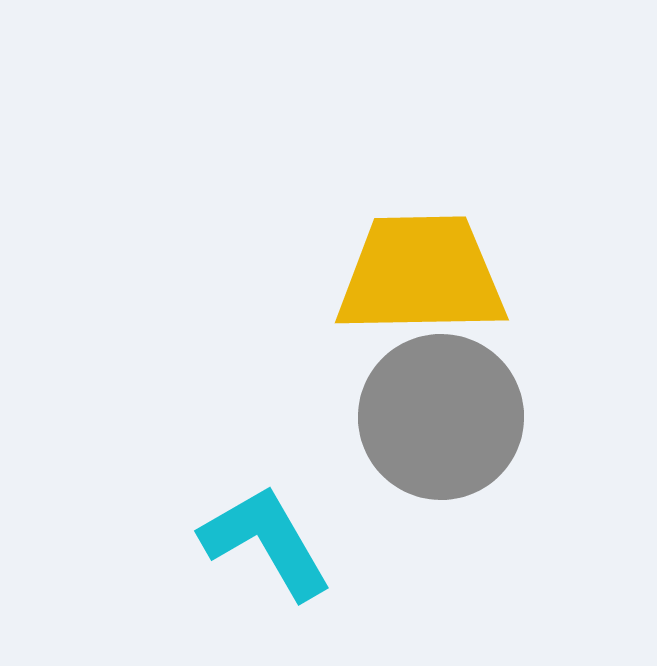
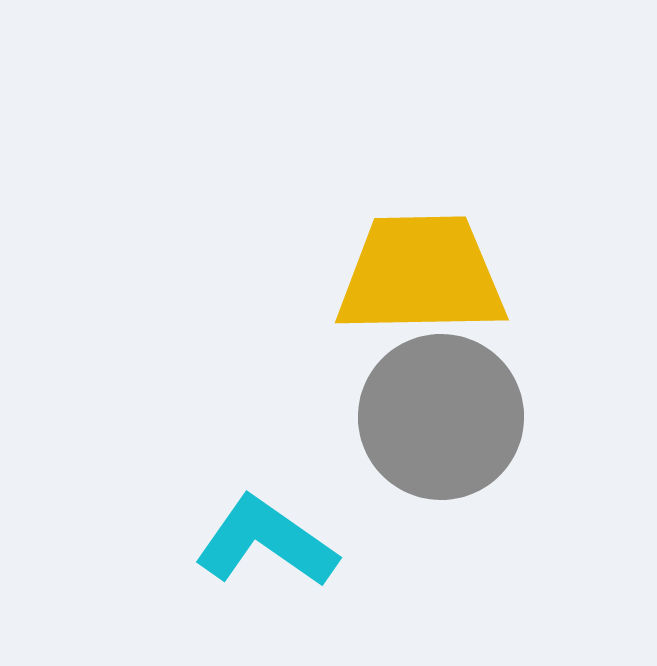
cyan L-shape: rotated 25 degrees counterclockwise
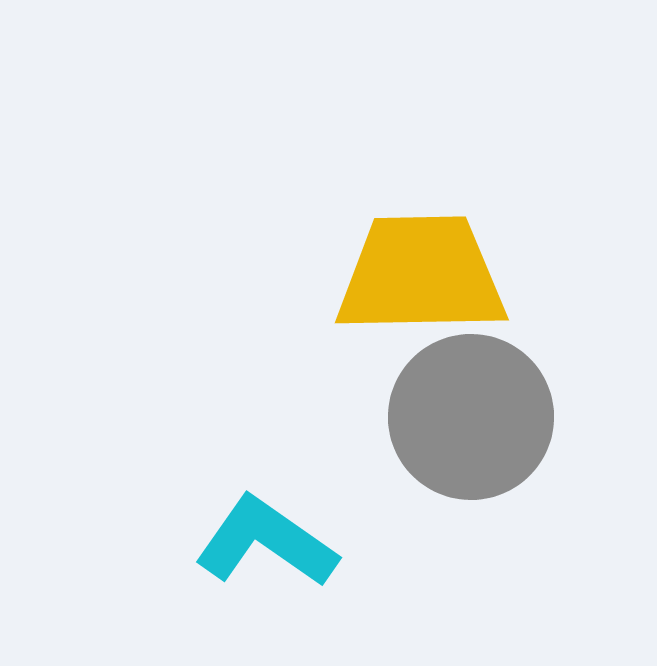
gray circle: moved 30 px right
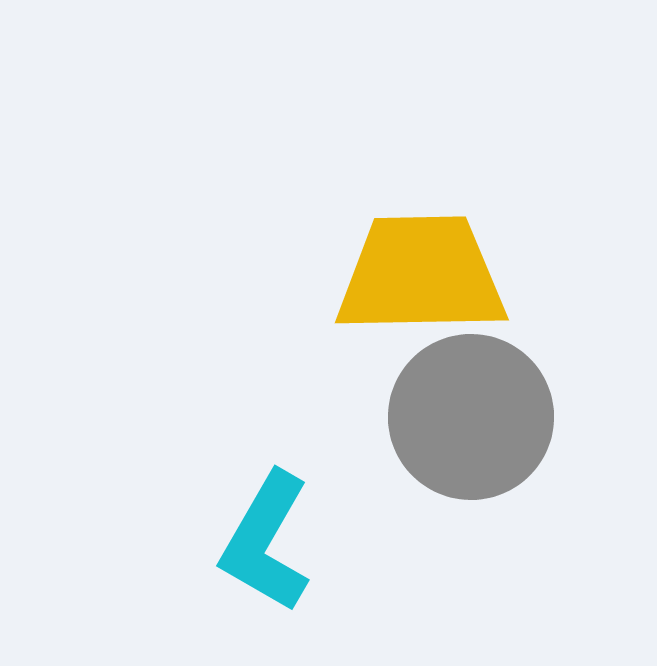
cyan L-shape: rotated 95 degrees counterclockwise
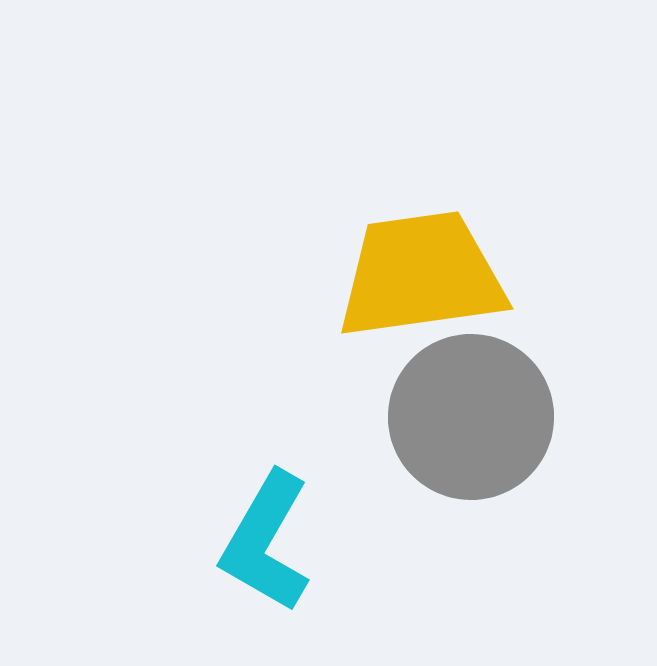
yellow trapezoid: rotated 7 degrees counterclockwise
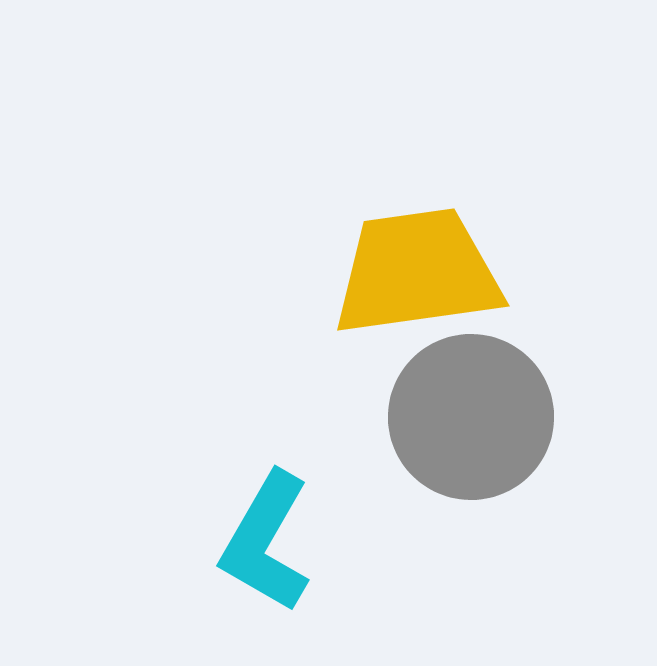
yellow trapezoid: moved 4 px left, 3 px up
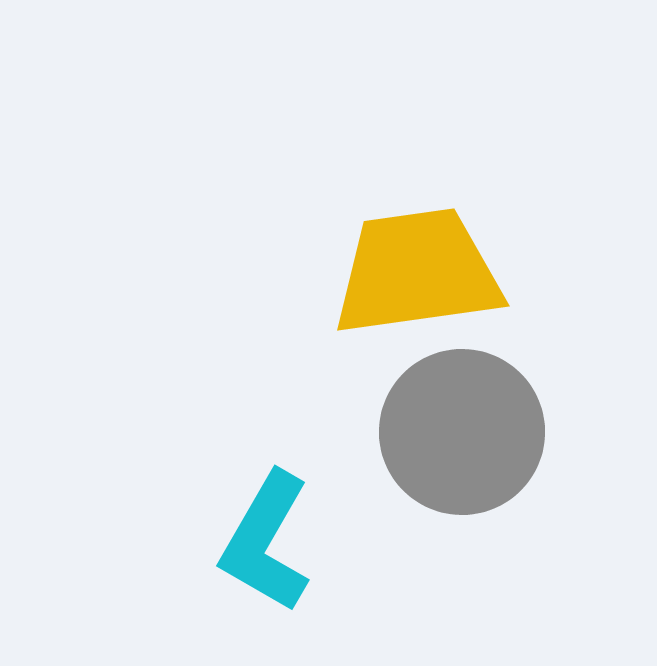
gray circle: moved 9 px left, 15 px down
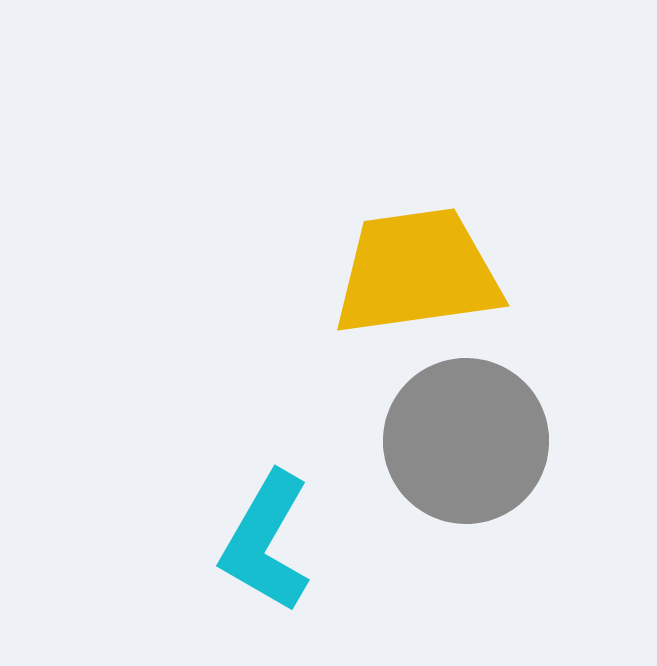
gray circle: moved 4 px right, 9 px down
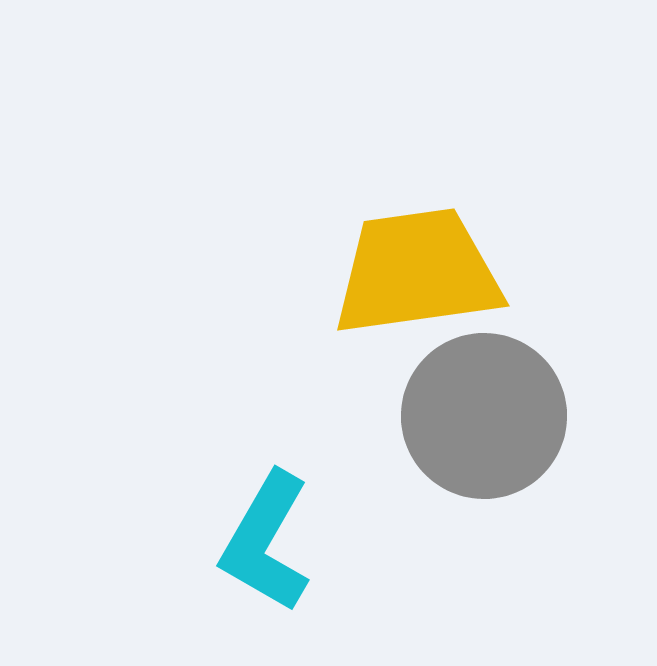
gray circle: moved 18 px right, 25 px up
